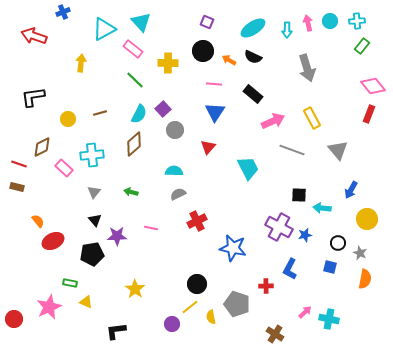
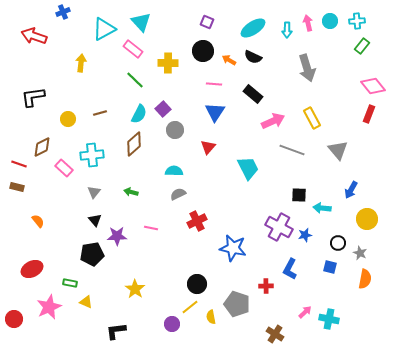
red ellipse at (53, 241): moved 21 px left, 28 px down
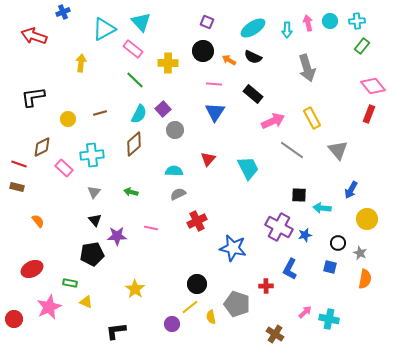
red triangle at (208, 147): moved 12 px down
gray line at (292, 150): rotated 15 degrees clockwise
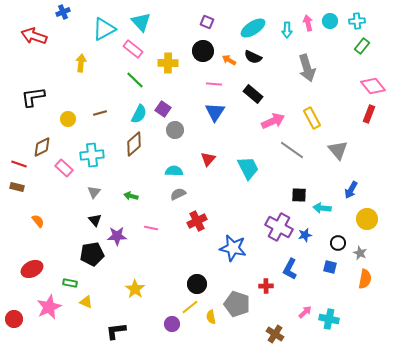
purple square at (163, 109): rotated 14 degrees counterclockwise
green arrow at (131, 192): moved 4 px down
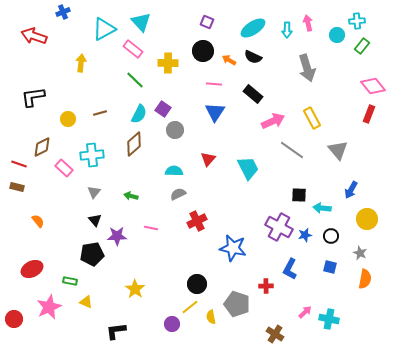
cyan circle at (330, 21): moved 7 px right, 14 px down
black circle at (338, 243): moved 7 px left, 7 px up
green rectangle at (70, 283): moved 2 px up
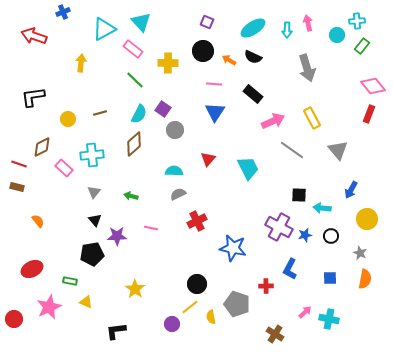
blue square at (330, 267): moved 11 px down; rotated 16 degrees counterclockwise
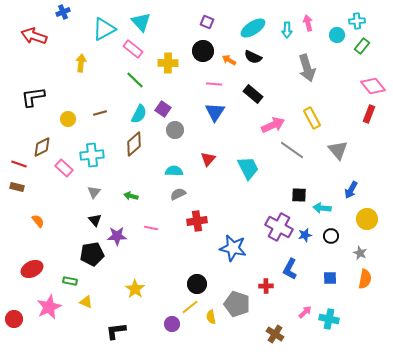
pink arrow at (273, 121): moved 4 px down
red cross at (197, 221): rotated 18 degrees clockwise
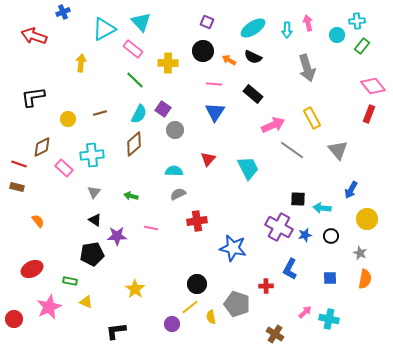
black square at (299, 195): moved 1 px left, 4 px down
black triangle at (95, 220): rotated 16 degrees counterclockwise
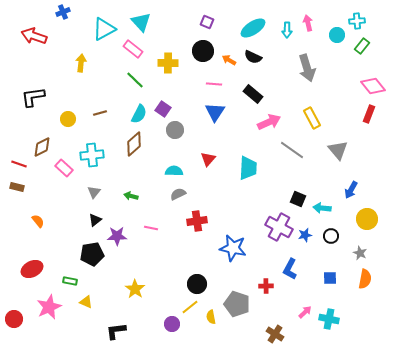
pink arrow at (273, 125): moved 4 px left, 3 px up
cyan trapezoid at (248, 168): rotated 30 degrees clockwise
black square at (298, 199): rotated 21 degrees clockwise
black triangle at (95, 220): rotated 48 degrees clockwise
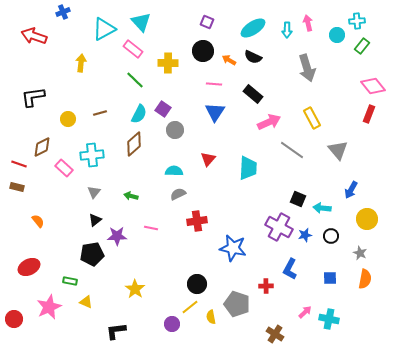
red ellipse at (32, 269): moved 3 px left, 2 px up
